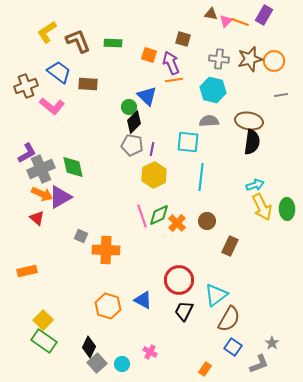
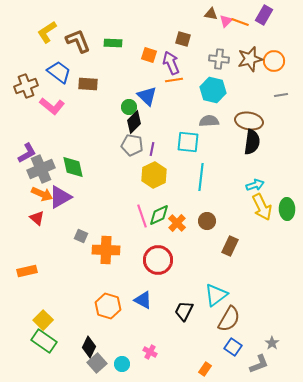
red circle at (179, 280): moved 21 px left, 20 px up
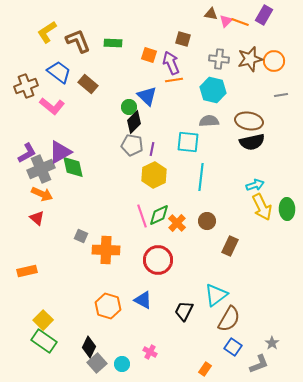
brown rectangle at (88, 84): rotated 36 degrees clockwise
black semicircle at (252, 142): rotated 70 degrees clockwise
purple triangle at (60, 197): moved 45 px up
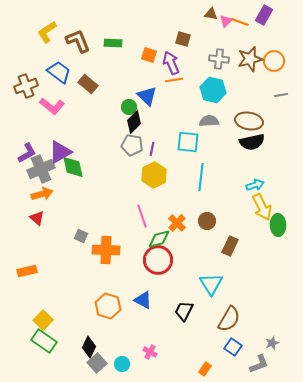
orange arrow at (42, 194): rotated 40 degrees counterclockwise
green ellipse at (287, 209): moved 9 px left, 16 px down
green diamond at (159, 215): moved 24 px down; rotated 10 degrees clockwise
cyan triangle at (216, 295): moved 5 px left, 11 px up; rotated 25 degrees counterclockwise
gray star at (272, 343): rotated 16 degrees clockwise
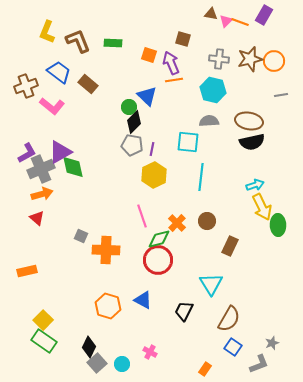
yellow L-shape at (47, 32): rotated 35 degrees counterclockwise
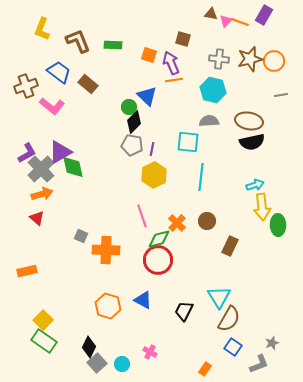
yellow L-shape at (47, 32): moved 5 px left, 3 px up
green rectangle at (113, 43): moved 2 px down
gray cross at (41, 169): rotated 20 degrees counterclockwise
yellow arrow at (262, 207): rotated 20 degrees clockwise
cyan triangle at (211, 284): moved 8 px right, 13 px down
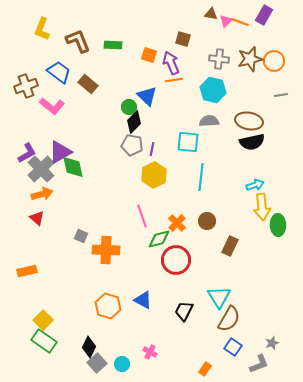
red circle at (158, 260): moved 18 px right
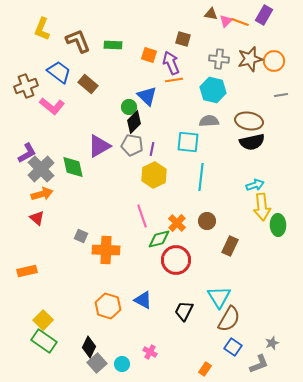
purple triangle at (60, 152): moved 39 px right, 6 px up
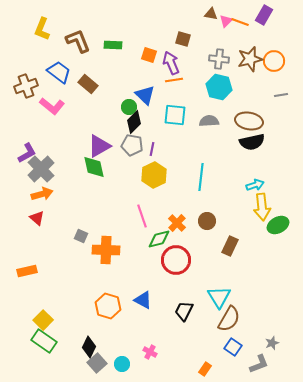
cyan hexagon at (213, 90): moved 6 px right, 3 px up
blue triangle at (147, 96): moved 2 px left, 1 px up
cyan square at (188, 142): moved 13 px left, 27 px up
green diamond at (73, 167): moved 21 px right
green ellipse at (278, 225): rotated 65 degrees clockwise
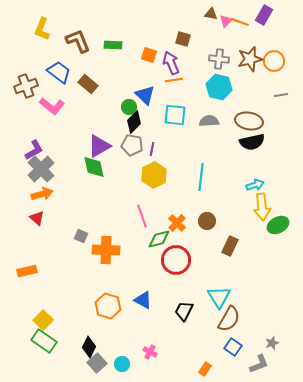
purple L-shape at (27, 153): moved 7 px right, 3 px up
